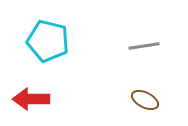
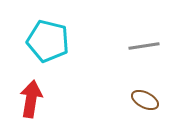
red arrow: rotated 99 degrees clockwise
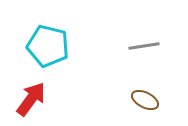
cyan pentagon: moved 5 px down
red arrow: rotated 27 degrees clockwise
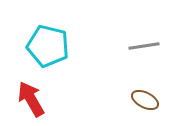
red arrow: rotated 66 degrees counterclockwise
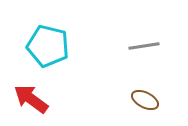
red arrow: rotated 24 degrees counterclockwise
